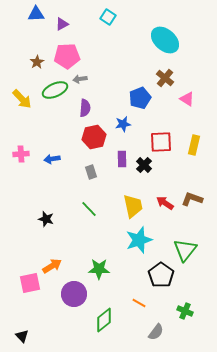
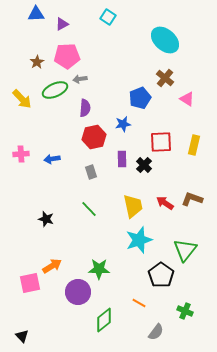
purple circle: moved 4 px right, 2 px up
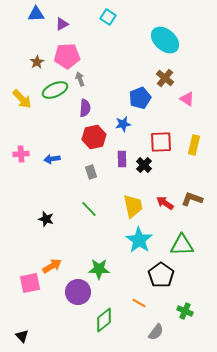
gray arrow: rotated 80 degrees clockwise
cyan star: rotated 20 degrees counterclockwise
green triangle: moved 3 px left, 5 px up; rotated 50 degrees clockwise
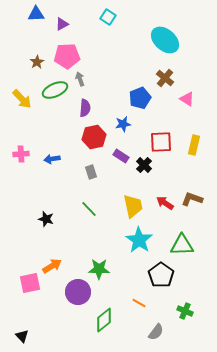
purple rectangle: moved 1 px left, 3 px up; rotated 56 degrees counterclockwise
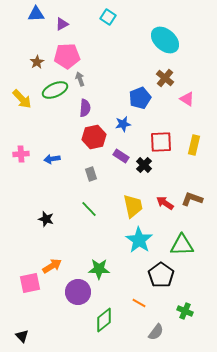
gray rectangle: moved 2 px down
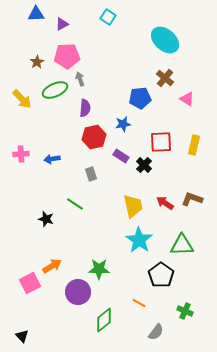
blue pentagon: rotated 15 degrees clockwise
green line: moved 14 px left, 5 px up; rotated 12 degrees counterclockwise
pink square: rotated 15 degrees counterclockwise
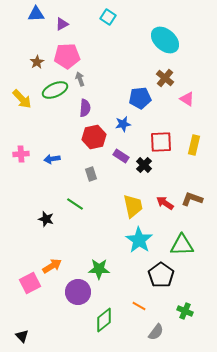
orange line: moved 3 px down
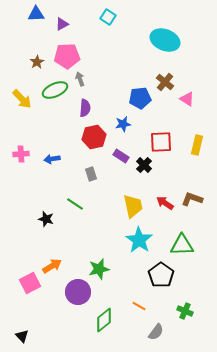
cyan ellipse: rotated 20 degrees counterclockwise
brown cross: moved 4 px down
yellow rectangle: moved 3 px right
green star: rotated 15 degrees counterclockwise
